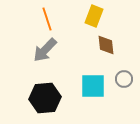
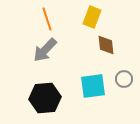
yellow rectangle: moved 2 px left, 1 px down
cyan square: rotated 8 degrees counterclockwise
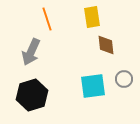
yellow rectangle: rotated 30 degrees counterclockwise
gray arrow: moved 14 px left, 2 px down; rotated 20 degrees counterclockwise
black hexagon: moved 13 px left, 3 px up; rotated 12 degrees counterclockwise
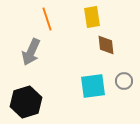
gray circle: moved 2 px down
black hexagon: moved 6 px left, 7 px down
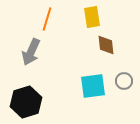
orange line: rotated 35 degrees clockwise
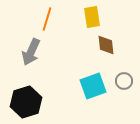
cyan square: rotated 12 degrees counterclockwise
